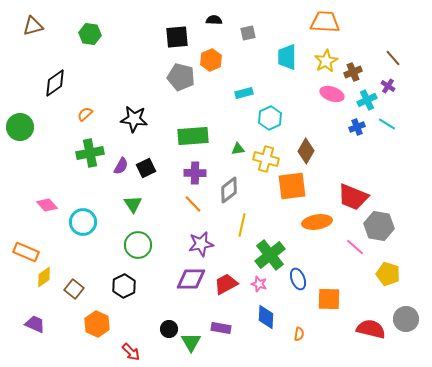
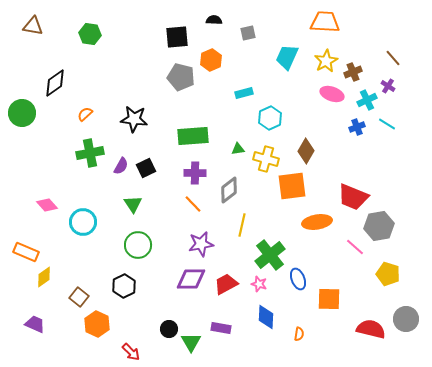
brown triangle at (33, 26): rotated 25 degrees clockwise
cyan trapezoid at (287, 57): rotated 24 degrees clockwise
green circle at (20, 127): moved 2 px right, 14 px up
gray hexagon at (379, 226): rotated 20 degrees counterclockwise
brown square at (74, 289): moved 5 px right, 8 px down
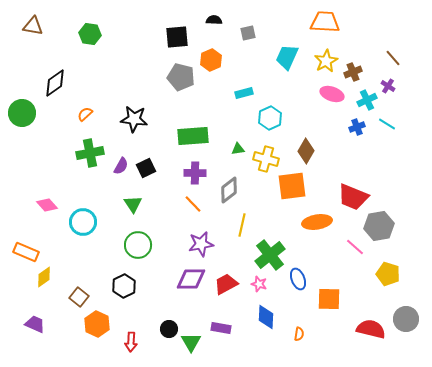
red arrow at (131, 352): moved 10 px up; rotated 48 degrees clockwise
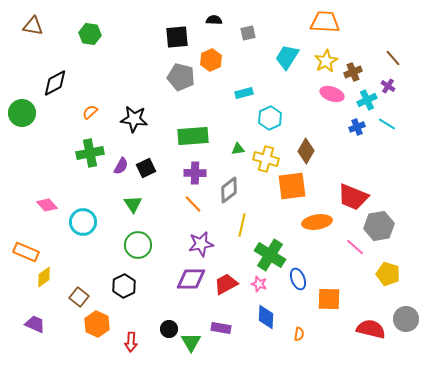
cyan trapezoid at (287, 57): rotated 8 degrees clockwise
black diamond at (55, 83): rotated 8 degrees clockwise
orange semicircle at (85, 114): moved 5 px right, 2 px up
green cross at (270, 255): rotated 20 degrees counterclockwise
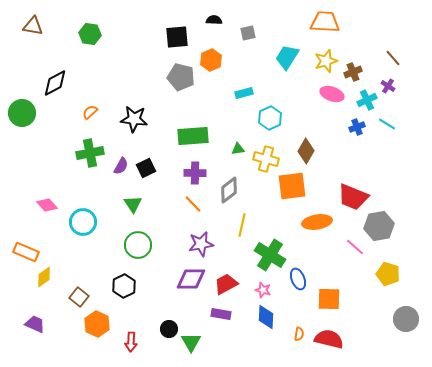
yellow star at (326, 61): rotated 10 degrees clockwise
pink star at (259, 284): moved 4 px right, 6 px down
purple rectangle at (221, 328): moved 14 px up
red semicircle at (371, 329): moved 42 px left, 10 px down
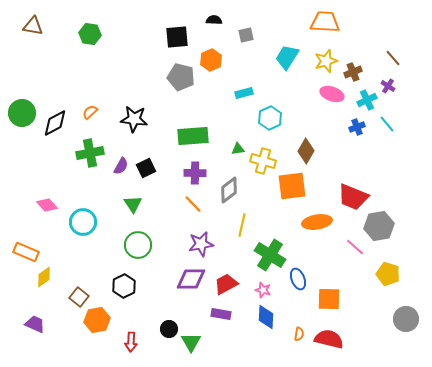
gray square at (248, 33): moved 2 px left, 2 px down
black diamond at (55, 83): moved 40 px down
cyan line at (387, 124): rotated 18 degrees clockwise
yellow cross at (266, 159): moved 3 px left, 2 px down
orange hexagon at (97, 324): moved 4 px up; rotated 25 degrees clockwise
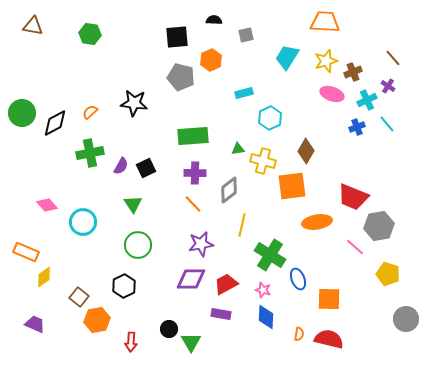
black star at (134, 119): moved 16 px up
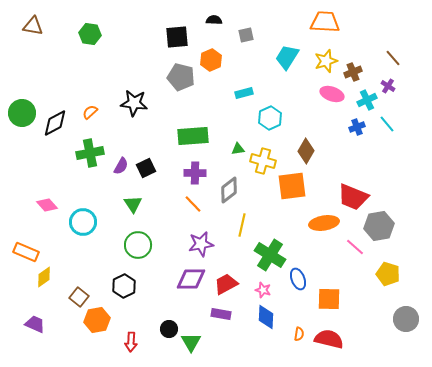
orange ellipse at (317, 222): moved 7 px right, 1 px down
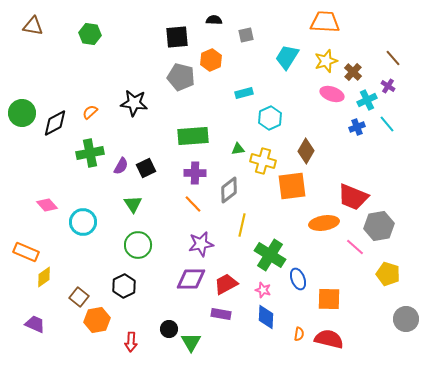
brown cross at (353, 72): rotated 24 degrees counterclockwise
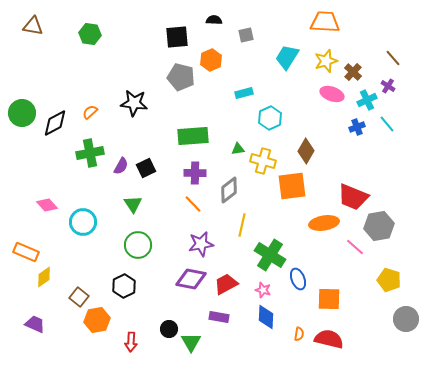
yellow pentagon at (388, 274): moved 1 px right, 6 px down
purple diamond at (191, 279): rotated 12 degrees clockwise
purple rectangle at (221, 314): moved 2 px left, 3 px down
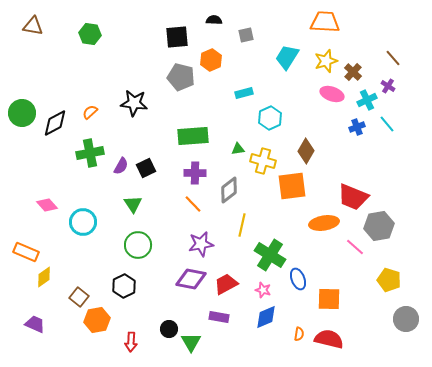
blue diamond at (266, 317): rotated 65 degrees clockwise
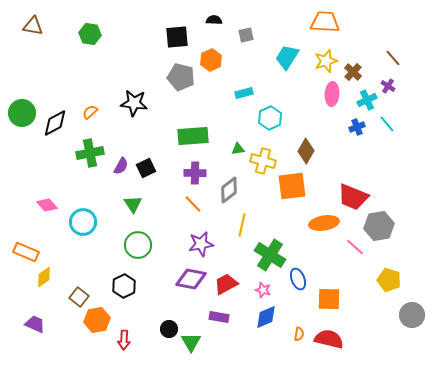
pink ellipse at (332, 94): rotated 75 degrees clockwise
gray circle at (406, 319): moved 6 px right, 4 px up
red arrow at (131, 342): moved 7 px left, 2 px up
